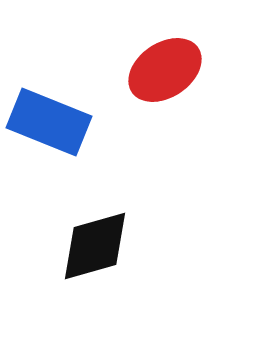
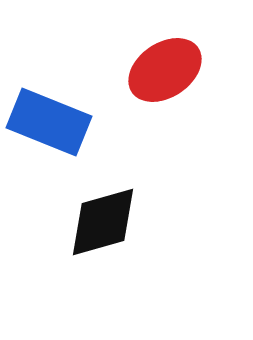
black diamond: moved 8 px right, 24 px up
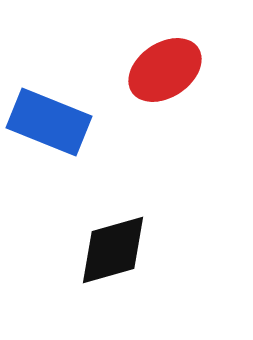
black diamond: moved 10 px right, 28 px down
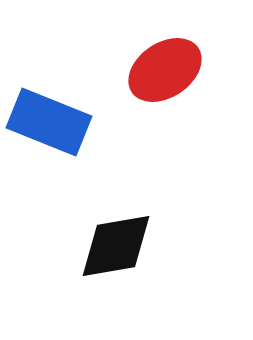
black diamond: moved 3 px right, 4 px up; rotated 6 degrees clockwise
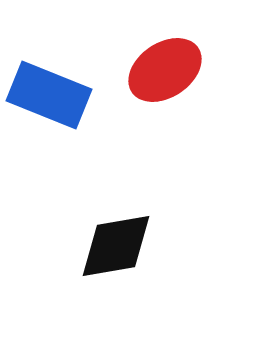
blue rectangle: moved 27 px up
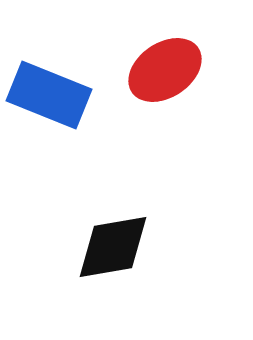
black diamond: moved 3 px left, 1 px down
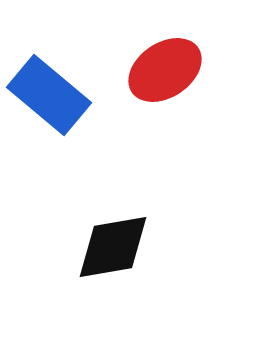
blue rectangle: rotated 18 degrees clockwise
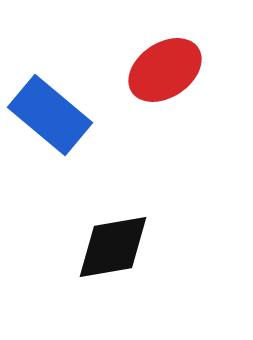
blue rectangle: moved 1 px right, 20 px down
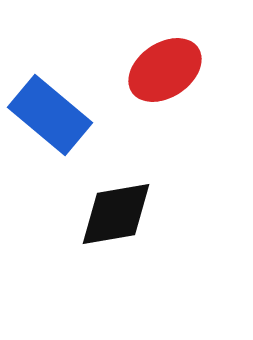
black diamond: moved 3 px right, 33 px up
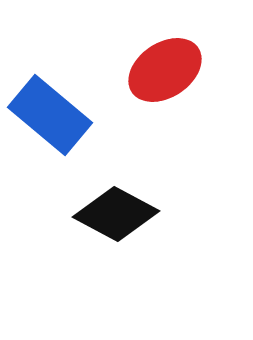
black diamond: rotated 38 degrees clockwise
